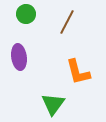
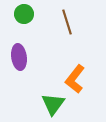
green circle: moved 2 px left
brown line: rotated 45 degrees counterclockwise
orange L-shape: moved 3 px left, 7 px down; rotated 52 degrees clockwise
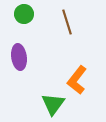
orange L-shape: moved 2 px right, 1 px down
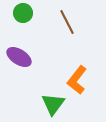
green circle: moved 1 px left, 1 px up
brown line: rotated 10 degrees counterclockwise
purple ellipse: rotated 50 degrees counterclockwise
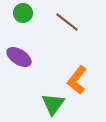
brown line: rotated 25 degrees counterclockwise
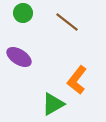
green triangle: rotated 25 degrees clockwise
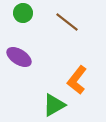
green triangle: moved 1 px right, 1 px down
